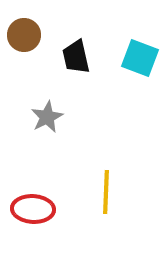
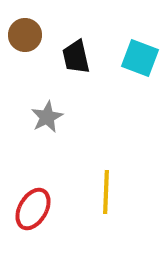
brown circle: moved 1 px right
red ellipse: rotated 63 degrees counterclockwise
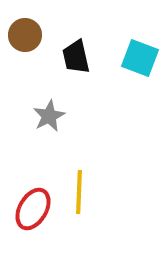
gray star: moved 2 px right, 1 px up
yellow line: moved 27 px left
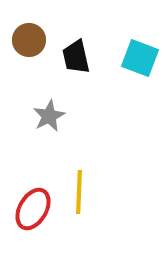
brown circle: moved 4 px right, 5 px down
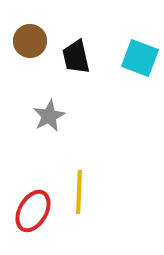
brown circle: moved 1 px right, 1 px down
red ellipse: moved 2 px down
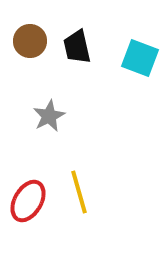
black trapezoid: moved 1 px right, 10 px up
yellow line: rotated 18 degrees counterclockwise
red ellipse: moved 5 px left, 10 px up
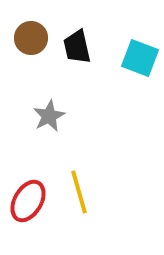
brown circle: moved 1 px right, 3 px up
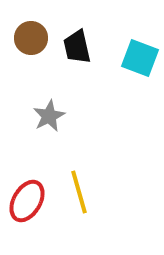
red ellipse: moved 1 px left
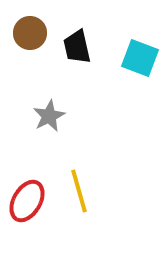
brown circle: moved 1 px left, 5 px up
yellow line: moved 1 px up
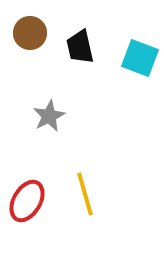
black trapezoid: moved 3 px right
yellow line: moved 6 px right, 3 px down
